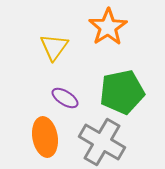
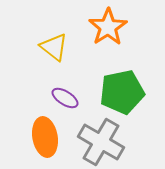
yellow triangle: rotated 28 degrees counterclockwise
gray cross: moved 1 px left
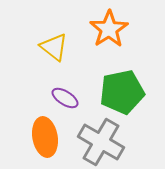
orange star: moved 1 px right, 2 px down
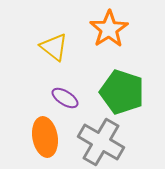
green pentagon: rotated 30 degrees clockwise
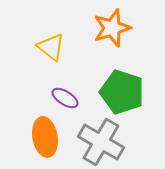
orange star: moved 3 px right, 1 px up; rotated 15 degrees clockwise
yellow triangle: moved 3 px left
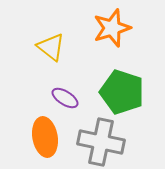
gray cross: rotated 18 degrees counterclockwise
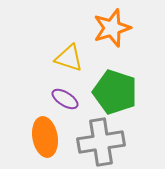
yellow triangle: moved 18 px right, 11 px down; rotated 20 degrees counterclockwise
green pentagon: moved 7 px left
purple ellipse: moved 1 px down
gray cross: rotated 21 degrees counterclockwise
